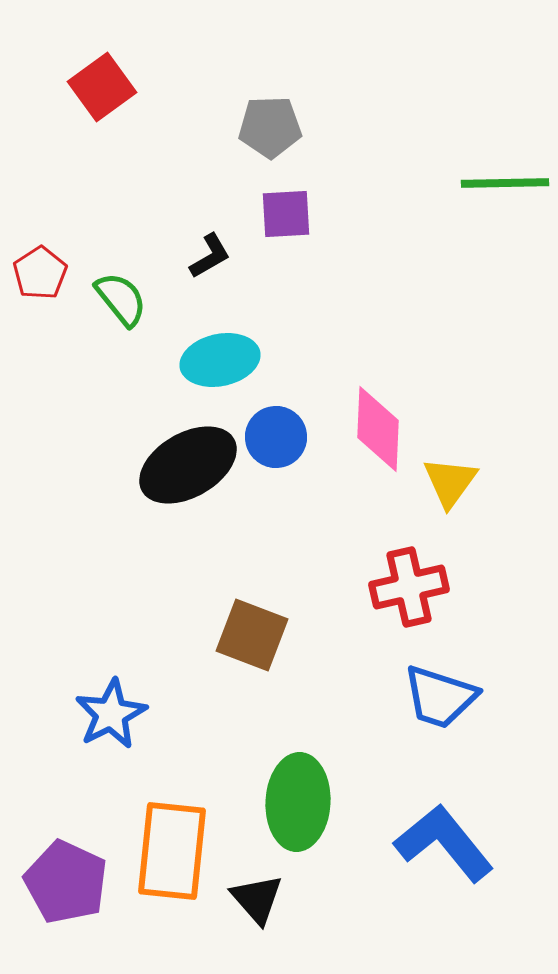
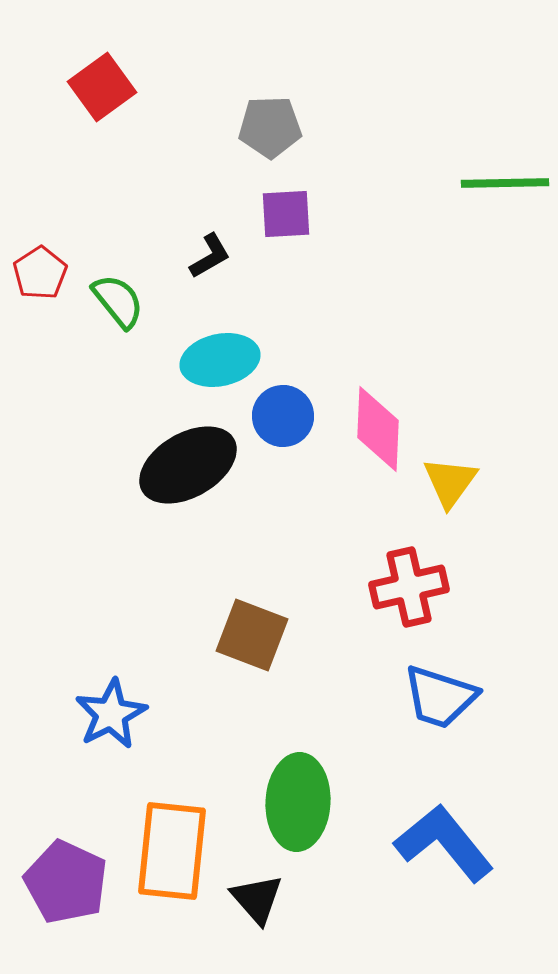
green semicircle: moved 3 px left, 2 px down
blue circle: moved 7 px right, 21 px up
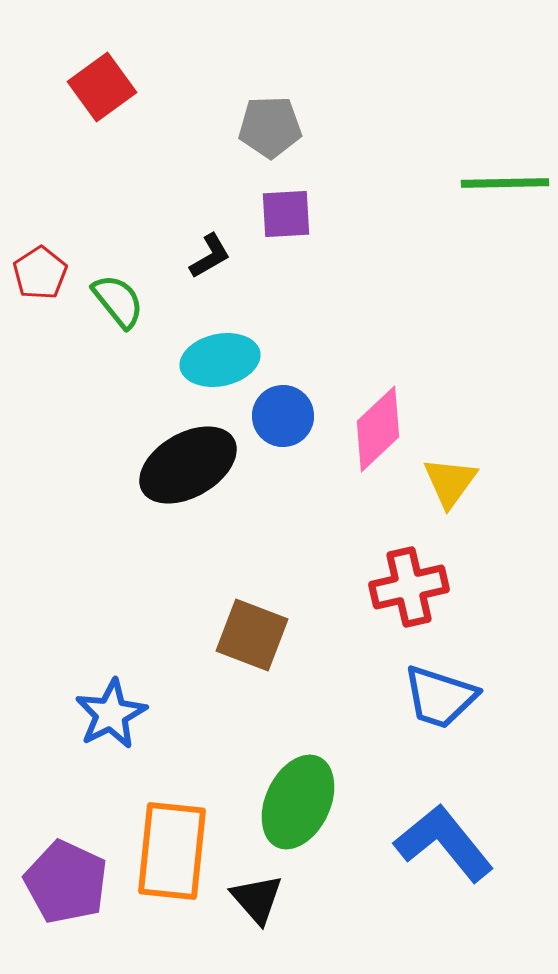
pink diamond: rotated 44 degrees clockwise
green ellipse: rotated 22 degrees clockwise
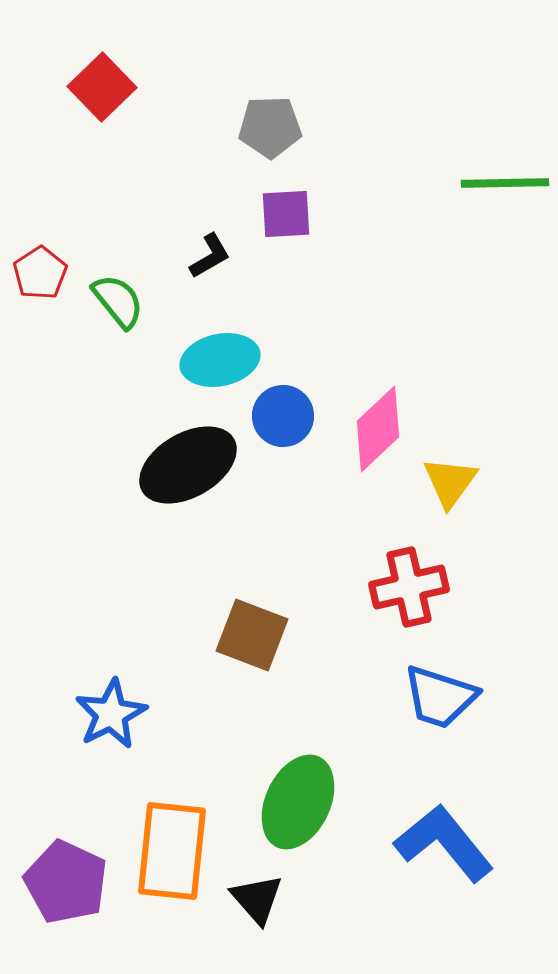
red square: rotated 8 degrees counterclockwise
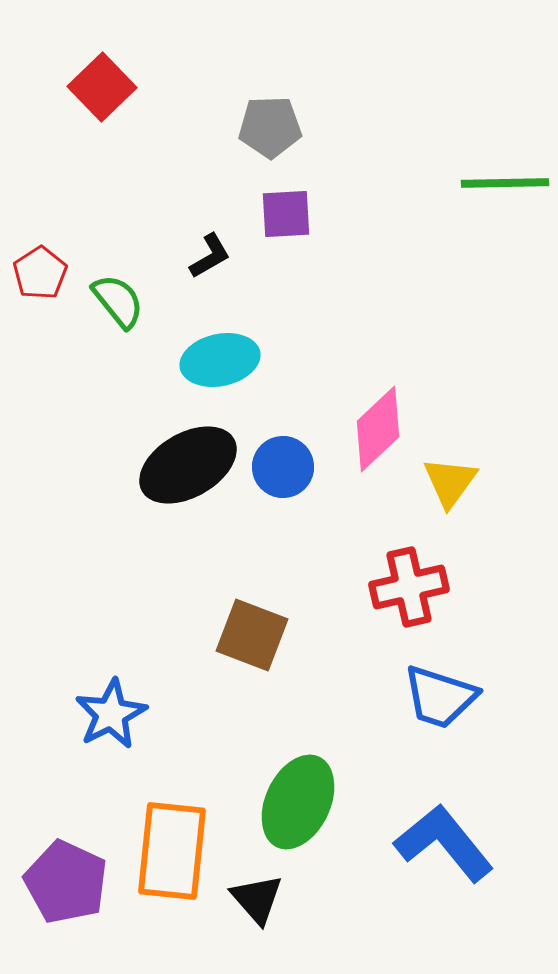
blue circle: moved 51 px down
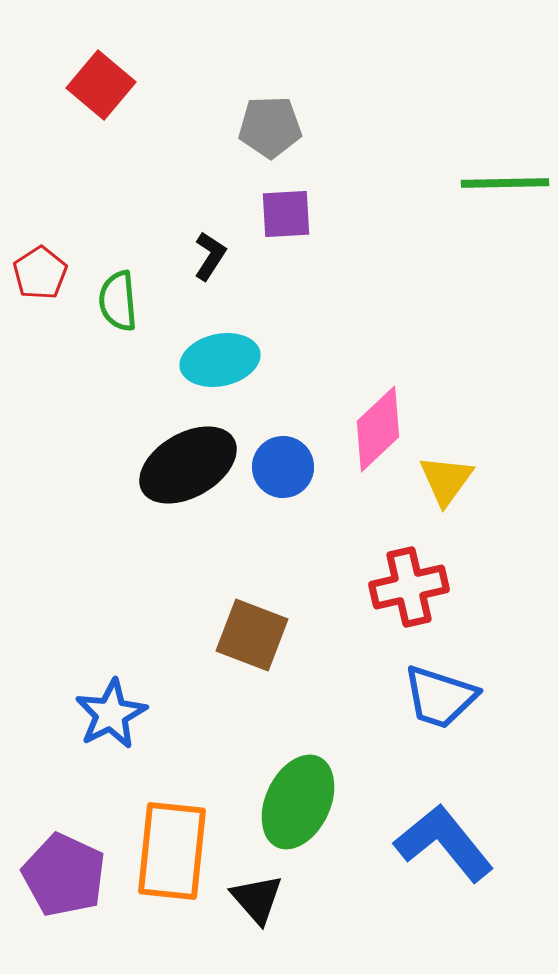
red square: moved 1 px left, 2 px up; rotated 6 degrees counterclockwise
black L-shape: rotated 27 degrees counterclockwise
green semicircle: rotated 146 degrees counterclockwise
yellow triangle: moved 4 px left, 2 px up
purple pentagon: moved 2 px left, 7 px up
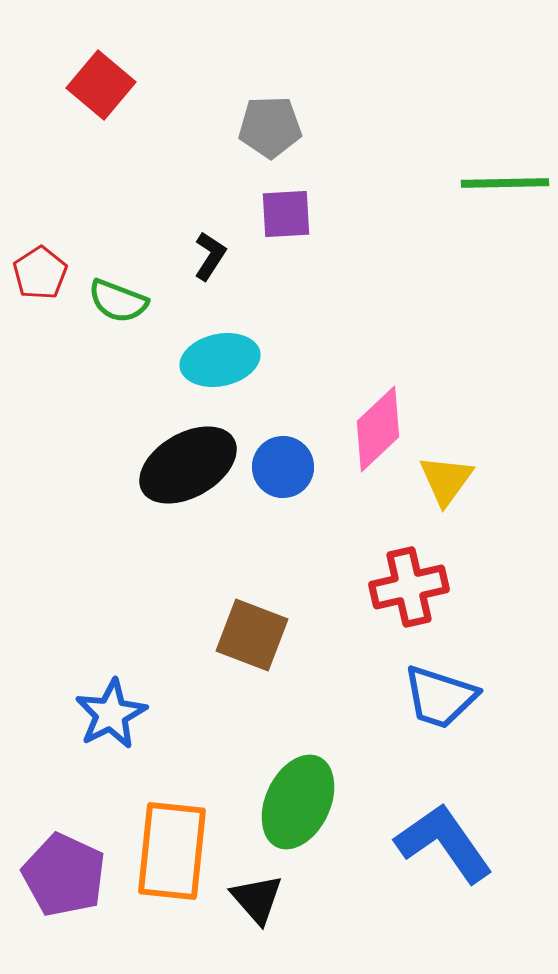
green semicircle: rotated 64 degrees counterclockwise
blue L-shape: rotated 4 degrees clockwise
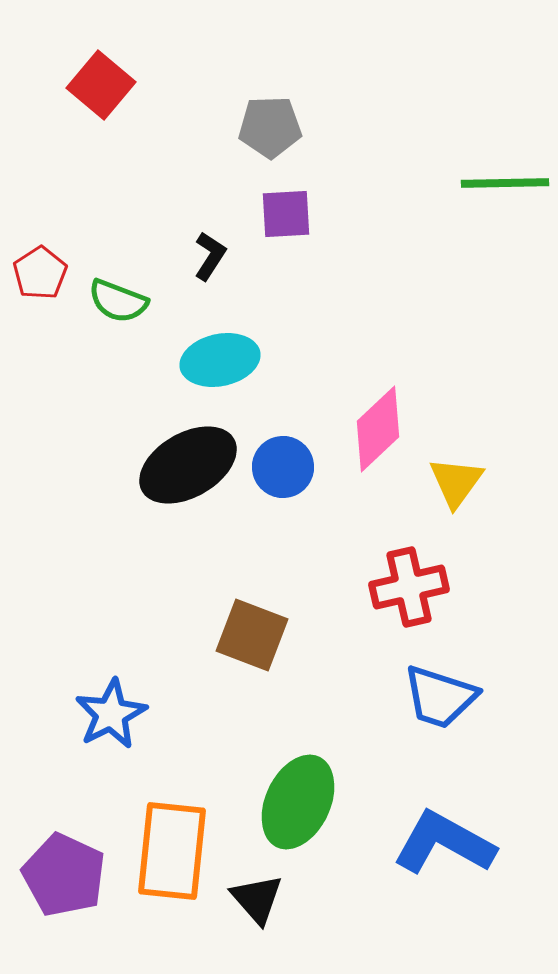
yellow triangle: moved 10 px right, 2 px down
blue L-shape: rotated 26 degrees counterclockwise
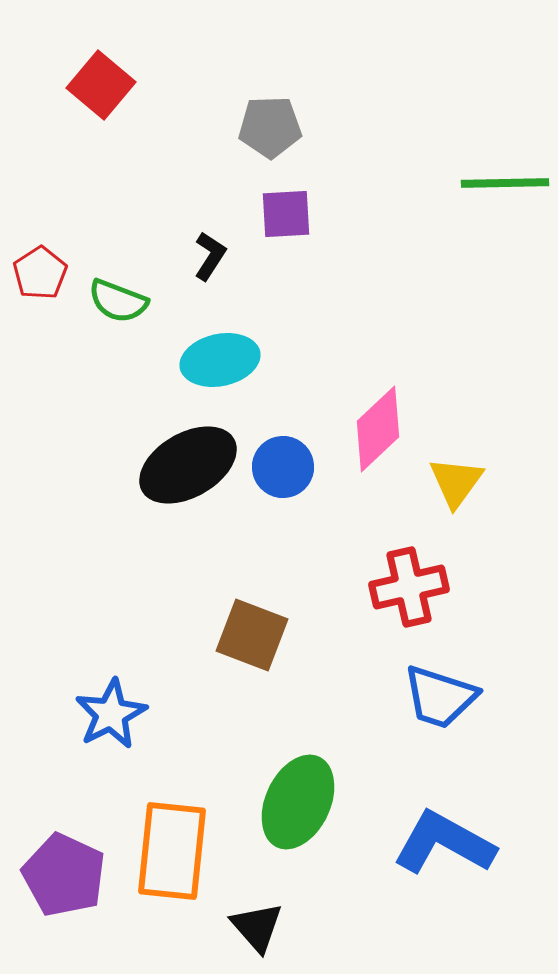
black triangle: moved 28 px down
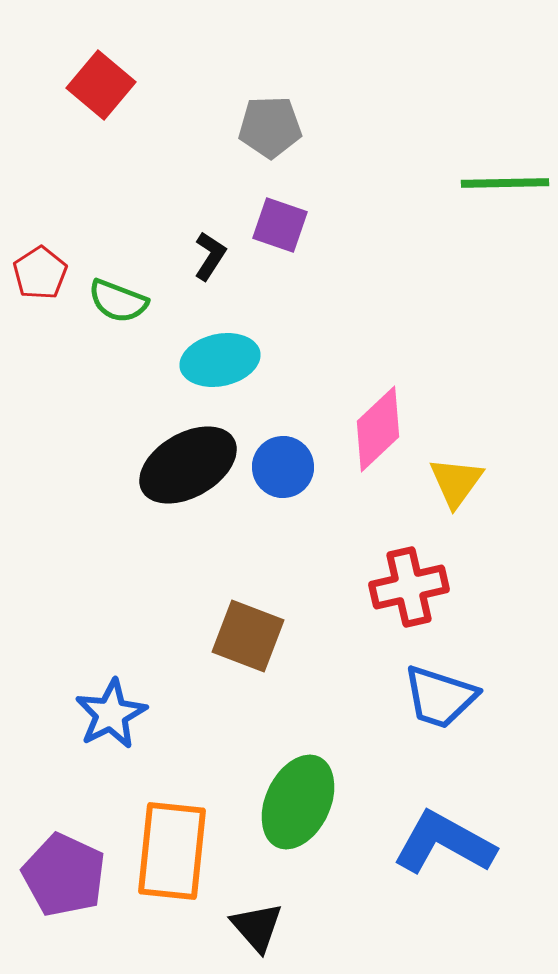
purple square: moved 6 px left, 11 px down; rotated 22 degrees clockwise
brown square: moved 4 px left, 1 px down
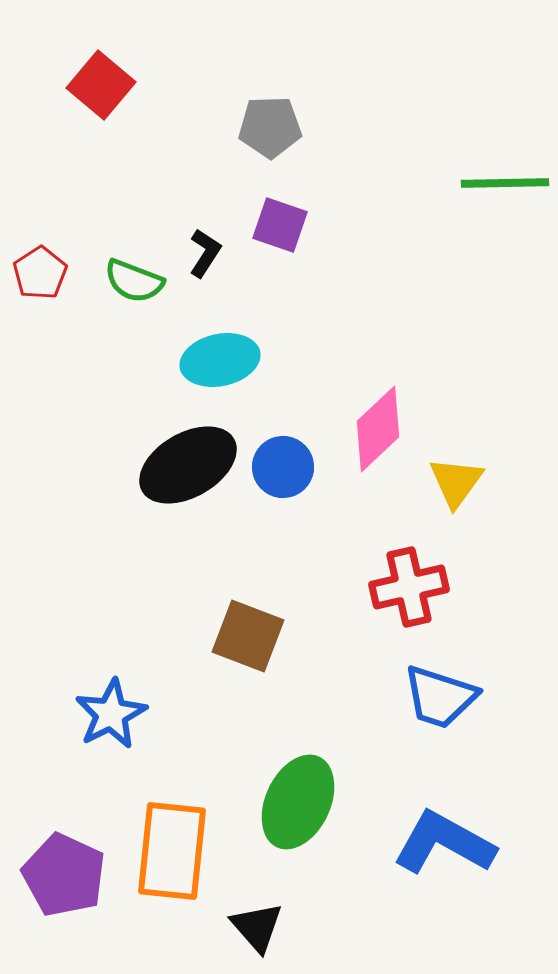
black L-shape: moved 5 px left, 3 px up
green semicircle: moved 16 px right, 20 px up
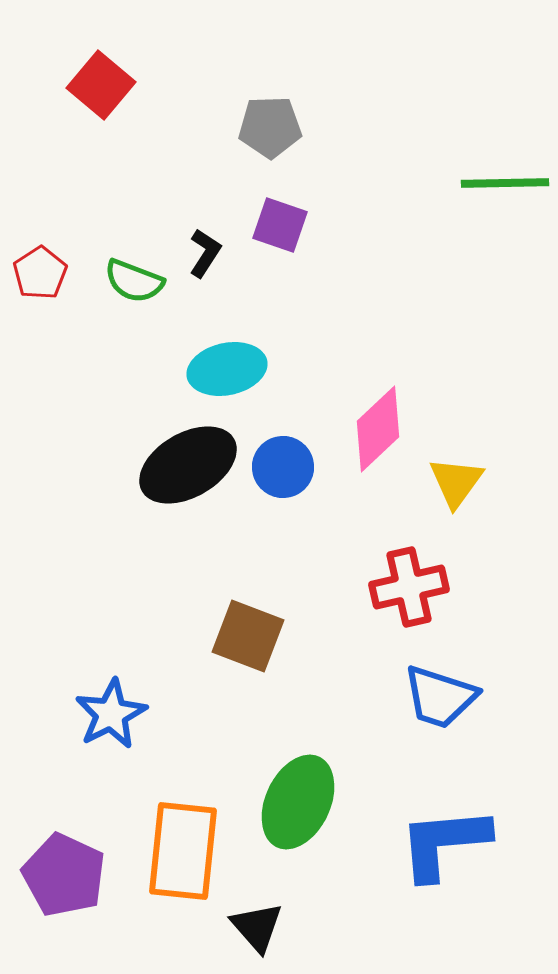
cyan ellipse: moved 7 px right, 9 px down
blue L-shape: rotated 34 degrees counterclockwise
orange rectangle: moved 11 px right
